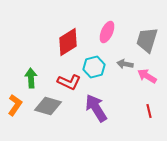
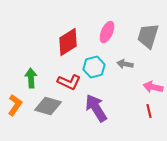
gray trapezoid: moved 1 px right, 4 px up
pink arrow: moved 6 px right, 11 px down; rotated 18 degrees counterclockwise
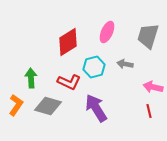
orange L-shape: moved 1 px right
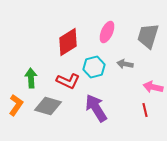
red L-shape: moved 1 px left, 1 px up
red line: moved 4 px left, 1 px up
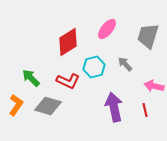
pink ellipse: moved 3 px up; rotated 15 degrees clockwise
gray arrow: rotated 35 degrees clockwise
green arrow: rotated 42 degrees counterclockwise
pink arrow: moved 1 px right, 1 px up
purple arrow: moved 18 px right, 1 px up; rotated 20 degrees clockwise
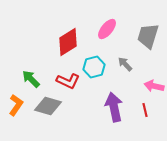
green arrow: moved 1 px down
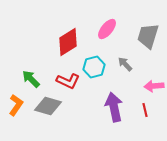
pink arrow: rotated 18 degrees counterclockwise
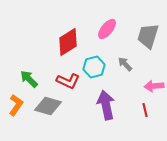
green arrow: moved 2 px left
purple arrow: moved 8 px left, 2 px up
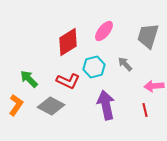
pink ellipse: moved 3 px left, 2 px down
gray diamond: moved 3 px right; rotated 12 degrees clockwise
